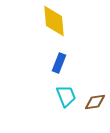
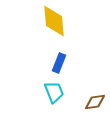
cyan trapezoid: moved 12 px left, 4 px up
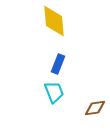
blue rectangle: moved 1 px left, 1 px down
brown diamond: moved 6 px down
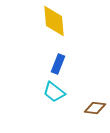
cyan trapezoid: rotated 150 degrees clockwise
brown diamond: rotated 15 degrees clockwise
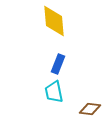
cyan trapezoid: rotated 40 degrees clockwise
brown diamond: moved 5 px left, 1 px down
